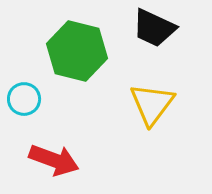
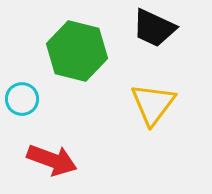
cyan circle: moved 2 px left
yellow triangle: moved 1 px right
red arrow: moved 2 px left
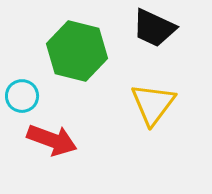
cyan circle: moved 3 px up
red arrow: moved 20 px up
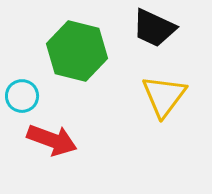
yellow triangle: moved 11 px right, 8 px up
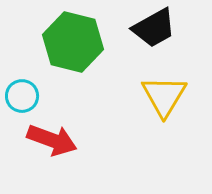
black trapezoid: rotated 54 degrees counterclockwise
green hexagon: moved 4 px left, 9 px up
yellow triangle: rotated 6 degrees counterclockwise
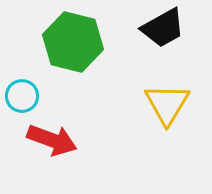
black trapezoid: moved 9 px right
yellow triangle: moved 3 px right, 8 px down
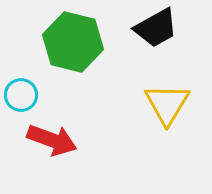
black trapezoid: moved 7 px left
cyan circle: moved 1 px left, 1 px up
